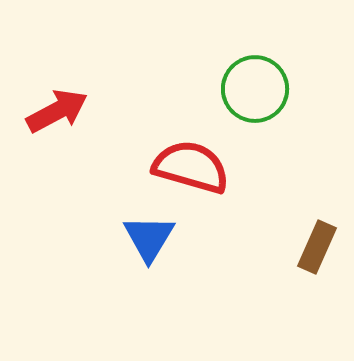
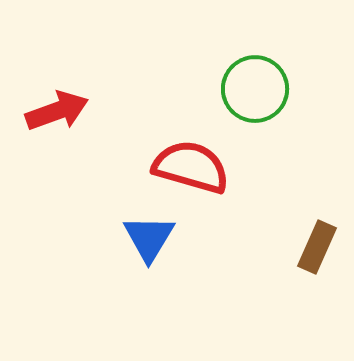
red arrow: rotated 8 degrees clockwise
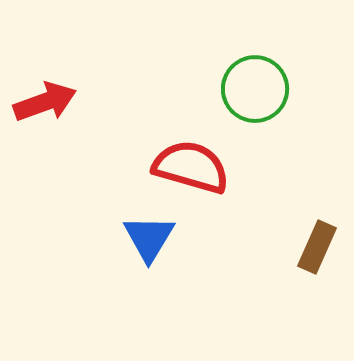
red arrow: moved 12 px left, 9 px up
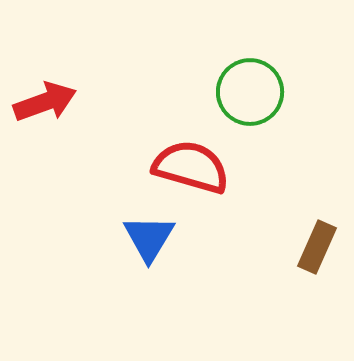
green circle: moved 5 px left, 3 px down
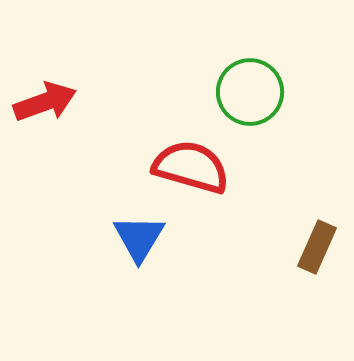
blue triangle: moved 10 px left
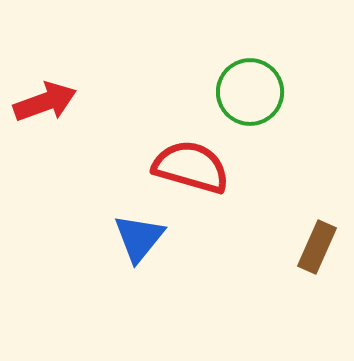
blue triangle: rotated 8 degrees clockwise
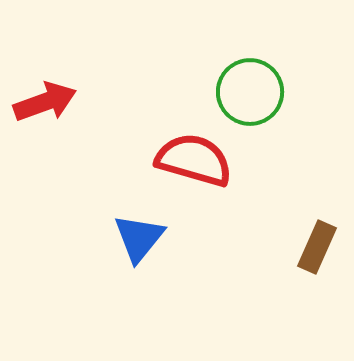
red semicircle: moved 3 px right, 7 px up
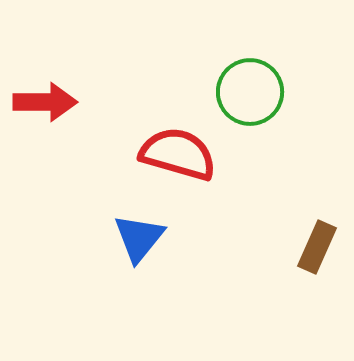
red arrow: rotated 20 degrees clockwise
red semicircle: moved 16 px left, 6 px up
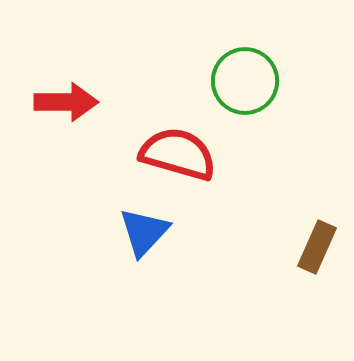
green circle: moved 5 px left, 11 px up
red arrow: moved 21 px right
blue triangle: moved 5 px right, 6 px up; rotated 4 degrees clockwise
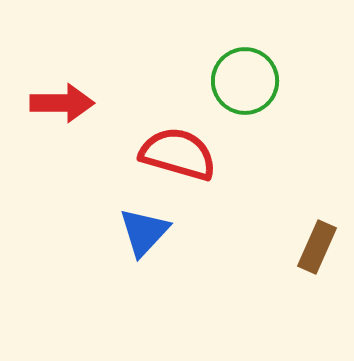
red arrow: moved 4 px left, 1 px down
